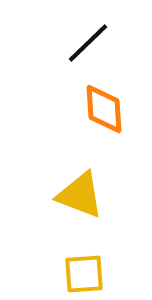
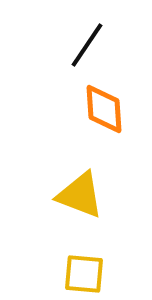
black line: moved 1 px left, 2 px down; rotated 12 degrees counterclockwise
yellow square: rotated 9 degrees clockwise
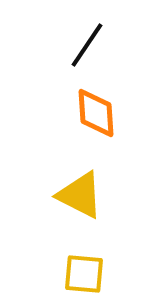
orange diamond: moved 8 px left, 4 px down
yellow triangle: rotated 6 degrees clockwise
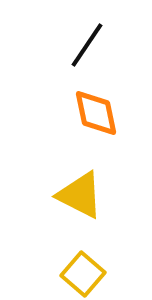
orange diamond: rotated 8 degrees counterclockwise
yellow square: moved 1 px left; rotated 36 degrees clockwise
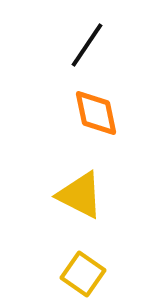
yellow square: rotated 6 degrees counterclockwise
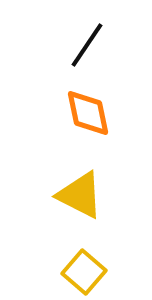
orange diamond: moved 8 px left
yellow square: moved 1 px right, 2 px up; rotated 6 degrees clockwise
